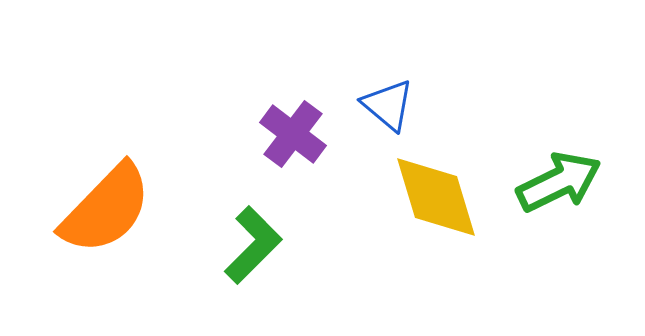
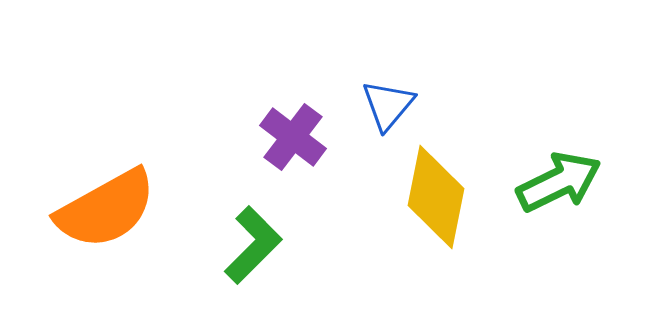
blue triangle: rotated 30 degrees clockwise
purple cross: moved 3 px down
yellow diamond: rotated 28 degrees clockwise
orange semicircle: rotated 17 degrees clockwise
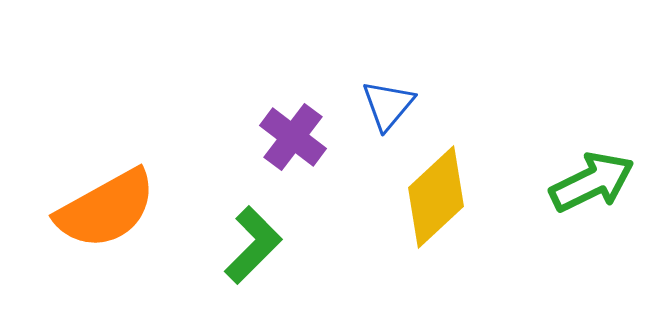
green arrow: moved 33 px right
yellow diamond: rotated 36 degrees clockwise
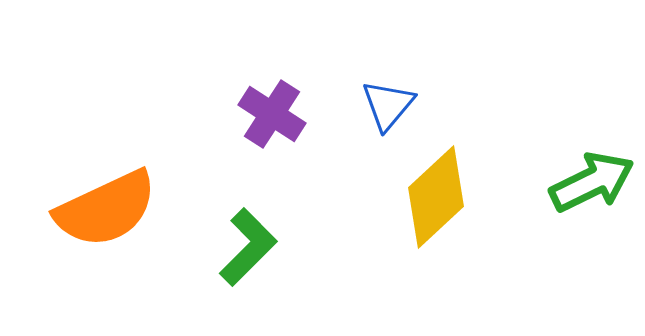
purple cross: moved 21 px left, 23 px up; rotated 4 degrees counterclockwise
orange semicircle: rotated 4 degrees clockwise
green L-shape: moved 5 px left, 2 px down
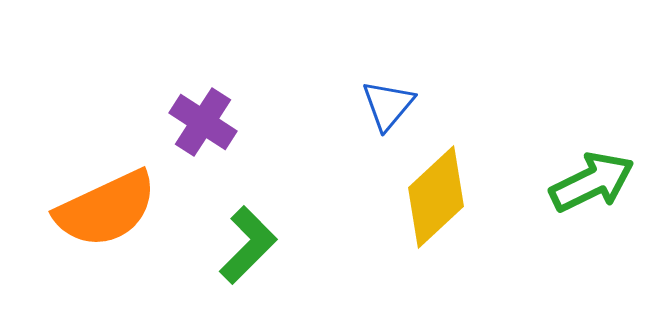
purple cross: moved 69 px left, 8 px down
green L-shape: moved 2 px up
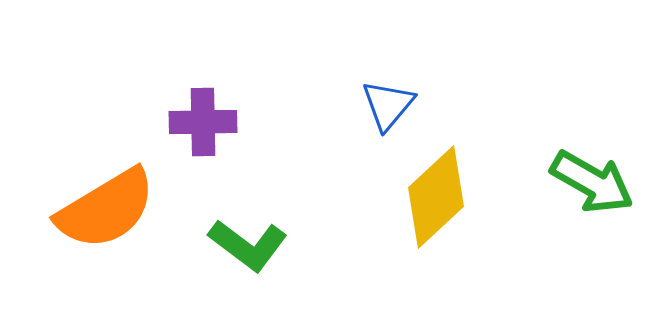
purple cross: rotated 34 degrees counterclockwise
green arrow: rotated 56 degrees clockwise
orange semicircle: rotated 6 degrees counterclockwise
green L-shape: rotated 82 degrees clockwise
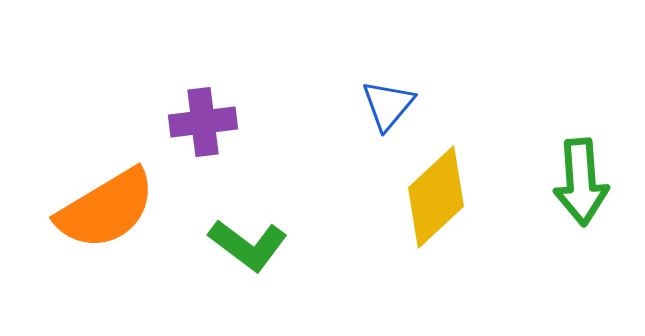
purple cross: rotated 6 degrees counterclockwise
green arrow: moved 11 px left; rotated 56 degrees clockwise
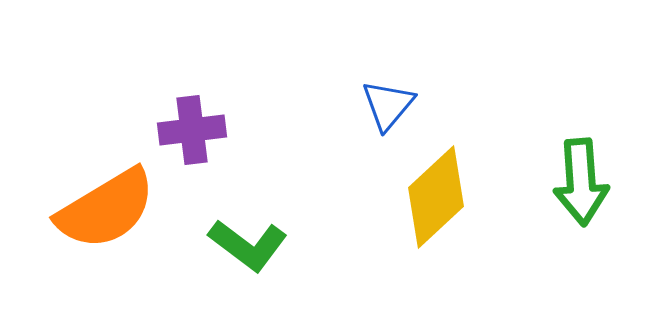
purple cross: moved 11 px left, 8 px down
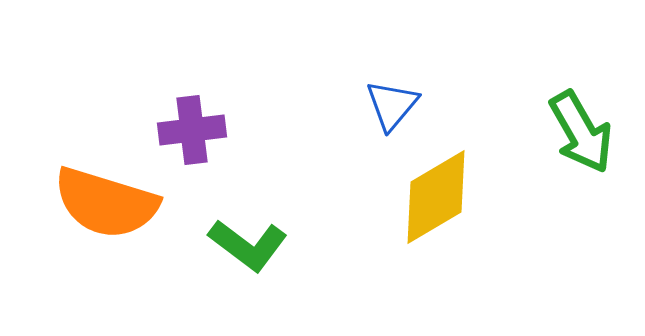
blue triangle: moved 4 px right
green arrow: moved 50 px up; rotated 26 degrees counterclockwise
yellow diamond: rotated 12 degrees clockwise
orange semicircle: moved 6 px up; rotated 48 degrees clockwise
